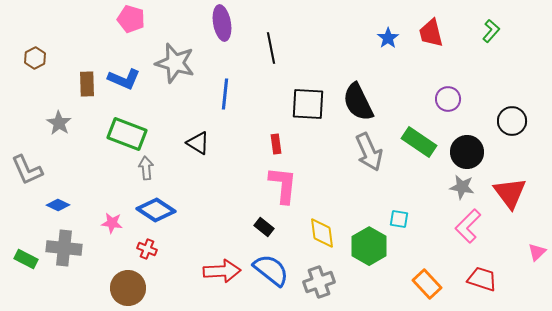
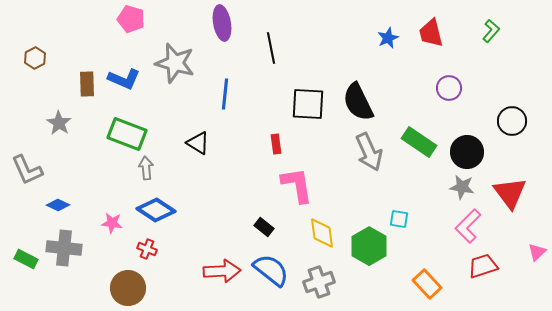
blue star at (388, 38): rotated 10 degrees clockwise
purple circle at (448, 99): moved 1 px right, 11 px up
pink L-shape at (283, 185): moved 14 px right; rotated 15 degrees counterclockwise
red trapezoid at (482, 279): moved 1 px right, 13 px up; rotated 36 degrees counterclockwise
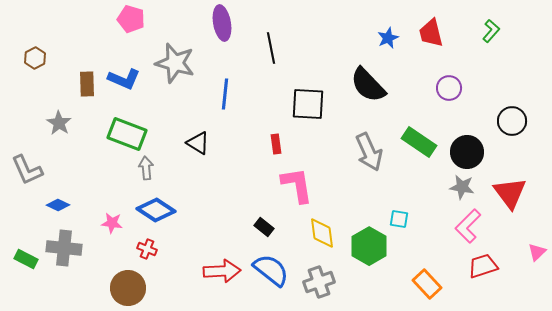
black semicircle at (358, 102): moved 10 px right, 17 px up; rotated 18 degrees counterclockwise
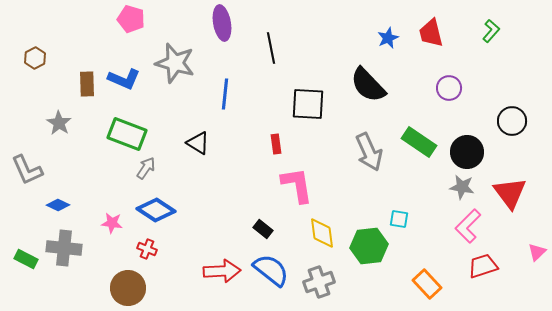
gray arrow at (146, 168): rotated 40 degrees clockwise
black rectangle at (264, 227): moved 1 px left, 2 px down
green hexagon at (369, 246): rotated 24 degrees clockwise
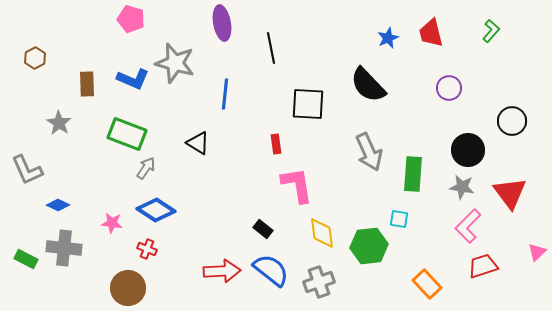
blue L-shape at (124, 79): moved 9 px right
green rectangle at (419, 142): moved 6 px left, 32 px down; rotated 60 degrees clockwise
black circle at (467, 152): moved 1 px right, 2 px up
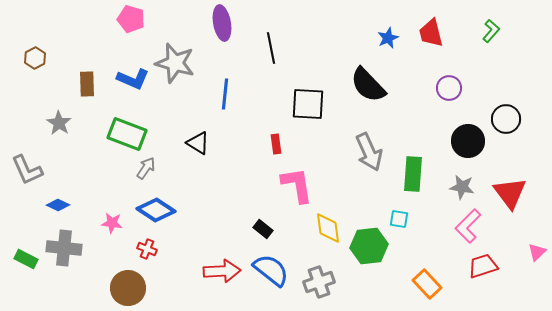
black circle at (512, 121): moved 6 px left, 2 px up
black circle at (468, 150): moved 9 px up
yellow diamond at (322, 233): moved 6 px right, 5 px up
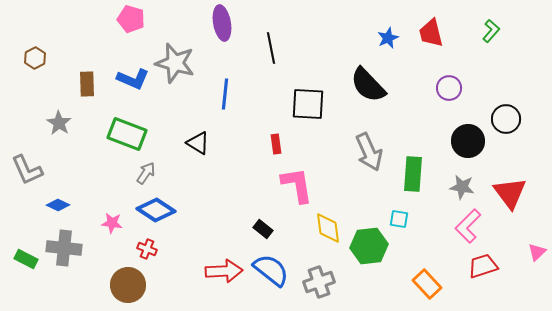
gray arrow at (146, 168): moved 5 px down
red arrow at (222, 271): moved 2 px right
brown circle at (128, 288): moved 3 px up
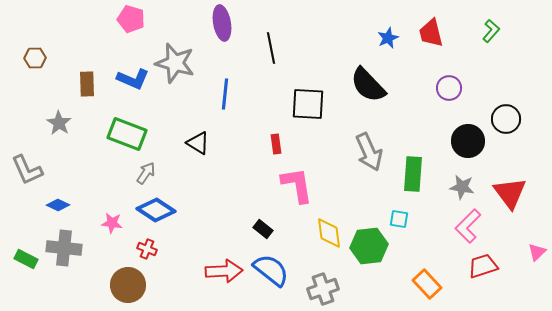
brown hexagon at (35, 58): rotated 25 degrees clockwise
yellow diamond at (328, 228): moved 1 px right, 5 px down
gray cross at (319, 282): moved 4 px right, 7 px down
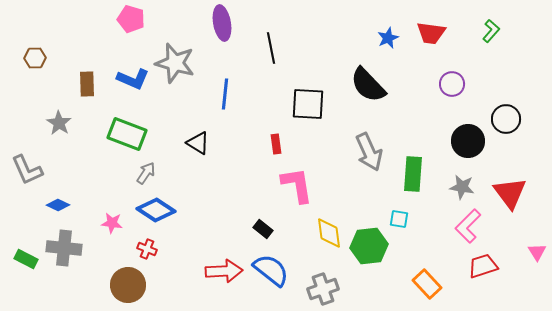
red trapezoid at (431, 33): rotated 68 degrees counterclockwise
purple circle at (449, 88): moved 3 px right, 4 px up
pink triangle at (537, 252): rotated 18 degrees counterclockwise
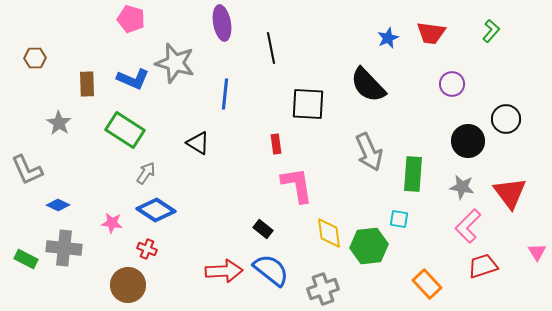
green rectangle at (127, 134): moved 2 px left, 4 px up; rotated 12 degrees clockwise
